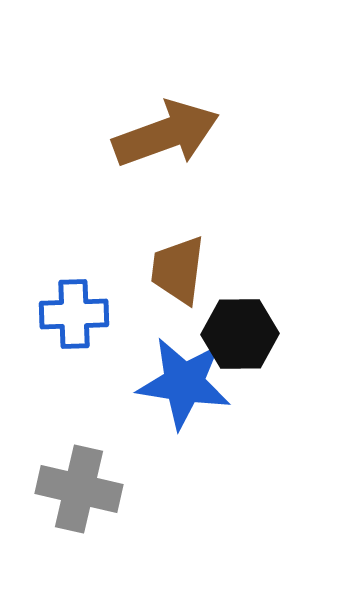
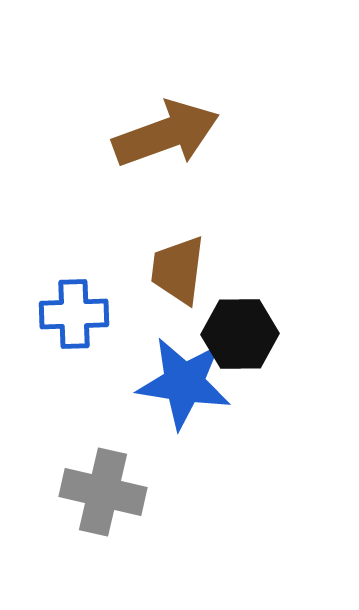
gray cross: moved 24 px right, 3 px down
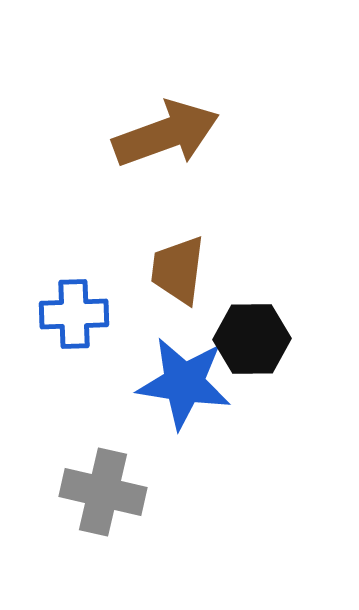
black hexagon: moved 12 px right, 5 px down
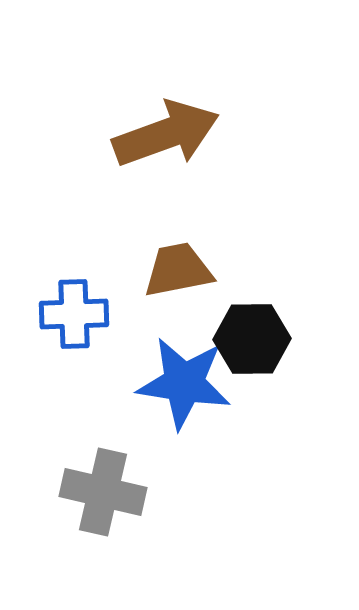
brown trapezoid: rotated 72 degrees clockwise
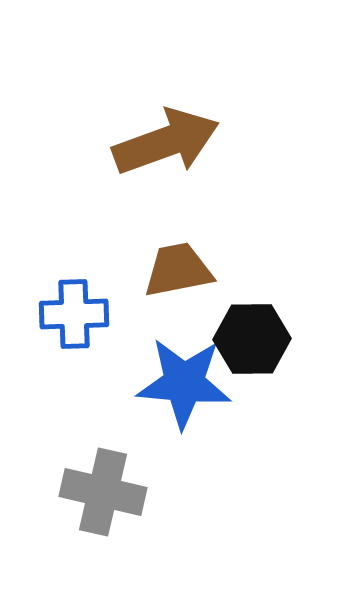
brown arrow: moved 8 px down
blue star: rotated 4 degrees counterclockwise
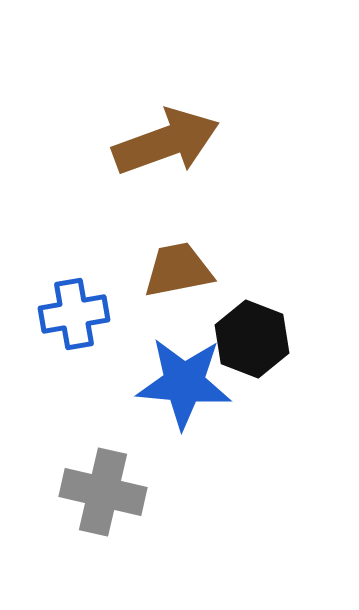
blue cross: rotated 8 degrees counterclockwise
black hexagon: rotated 22 degrees clockwise
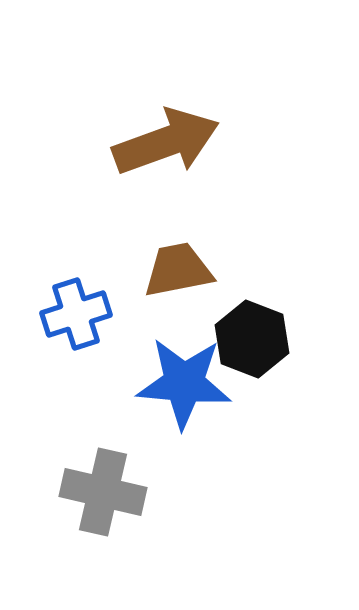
blue cross: moved 2 px right; rotated 8 degrees counterclockwise
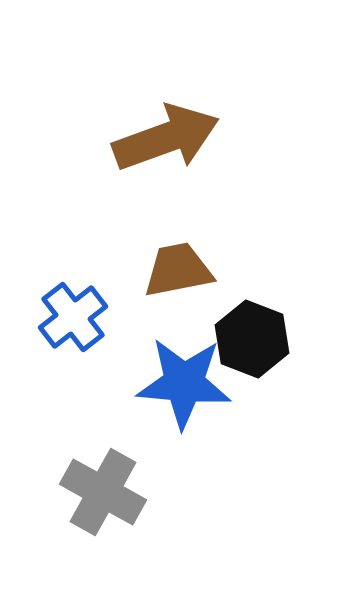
brown arrow: moved 4 px up
blue cross: moved 3 px left, 3 px down; rotated 20 degrees counterclockwise
gray cross: rotated 16 degrees clockwise
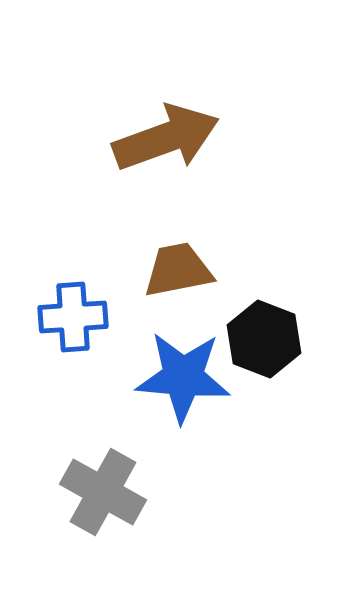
blue cross: rotated 34 degrees clockwise
black hexagon: moved 12 px right
blue star: moved 1 px left, 6 px up
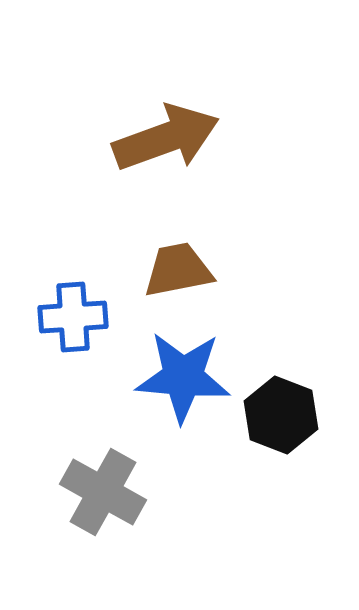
black hexagon: moved 17 px right, 76 px down
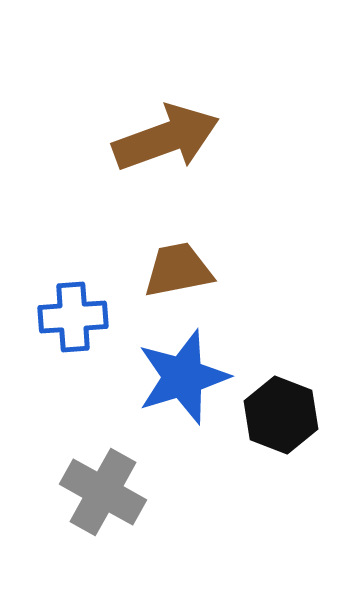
blue star: rotated 22 degrees counterclockwise
